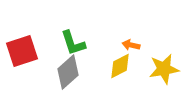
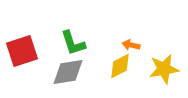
gray diamond: rotated 32 degrees clockwise
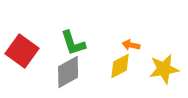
red square: rotated 36 degrees counterclockwise
gray diamond: rotated 20 degrees counterclockwise
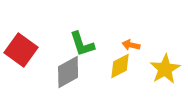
green L-shape: moved 9 px right, 1 px down
red square: moved 1 px left, 1 px up
yellow star: moved 1 px right; rotated 20 degrees counterclockwise
